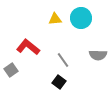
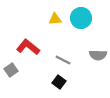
gray line: rotated 28 degrees counterclockwise
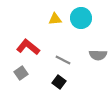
gray square: moved 10 px right, 3 px down
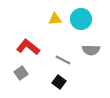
cyan circle: moved 1 px down
gray semicircle: moved 7 px left, 5 px up
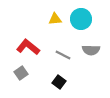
gray line: moved 5 px up
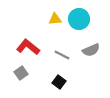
cyan circle: moved 2 px left
gray semicircle: rotated 24 degrees counterclockwise
gray line: moved 1 px left
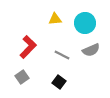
cyan circle: moved 6 px right, 4 px down
red L-shape: rotated 95 degrees clockwise
gray square: moved 1 px right, 4 px down
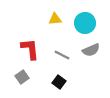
red L-shape: moved 2 px right, 2 px down; rotated 50 degrees counterclockwise
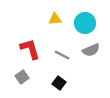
red L-shape: rotated 10 degrees counterclockwise
black square: moved 1 px down
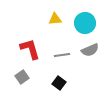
gray semicircle: moved 1 px left
gray line: rotated 35 degrees counterclockwise
